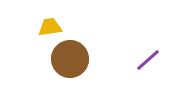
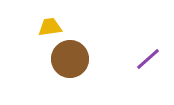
purple line: moved 1 px up
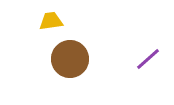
yellow trapezoid: moved 1 px right, 6 px up
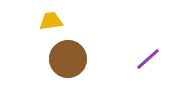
brown circle: moved 2 px left
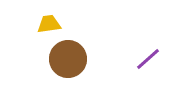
yellow trapezoid: moved 2 px left, 3 px down
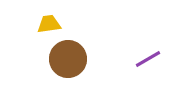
purple line: rotated 12 degrees clockwise
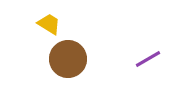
yellow trapezoid: rotated 40 degrees clockwise
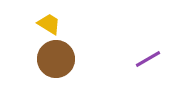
brown circle: moved 12 px left
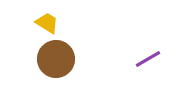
yellow trapezoid: moved 2 px left, 1 px up
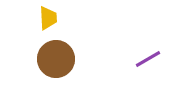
yellow trapezoid: moved 1 px right, 5 px up; rotated 55 degrees clockwise
